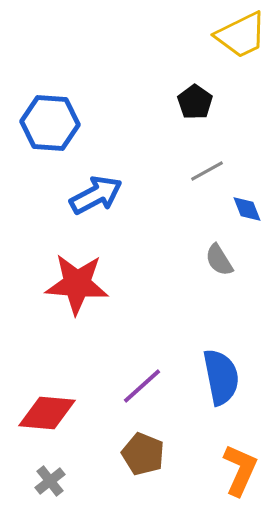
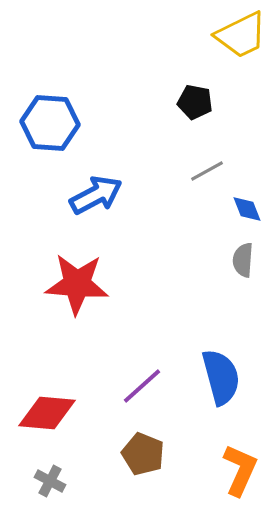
black pentagon: rotated 24 degrees counterclockwise
gray semicircle: moved 24 px right; rotated 36 degrees clockwise
blue semicircle: rotated 4 degrees counterclockwise
gray cross: rotated 24 degrees counterclockwise
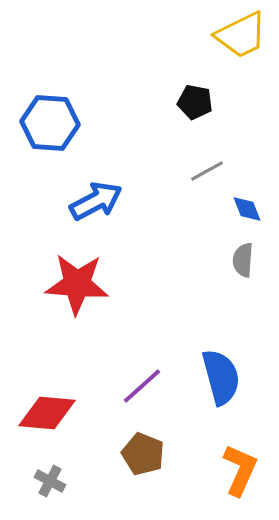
blue arrow: moved 6 px down
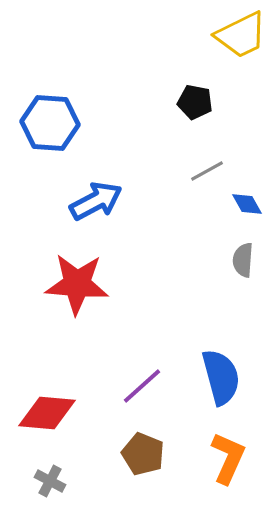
blue diamond: moved 5 px up; rotated 8 degrees counterclockwise
orange L-shape: moved 12 px left, 12 px up
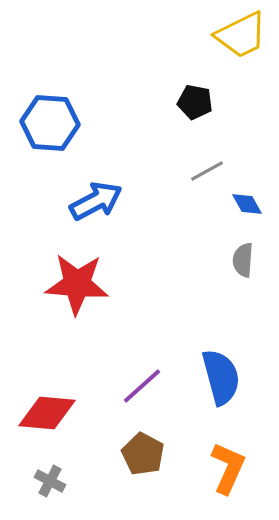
brown pentagon: rotated 6 degrees clockwise
orange L-shape: moved 10 px down
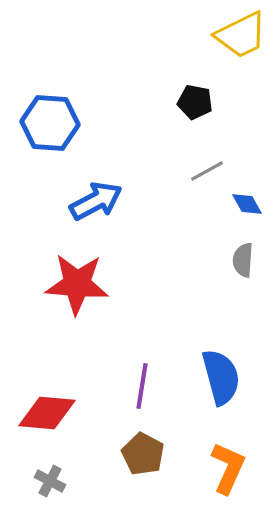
purple line: rotated 39 degrees counterclockwise
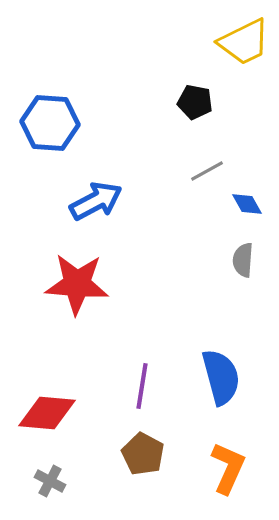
yellow trapezoid: moved 3 px right, 7 px down
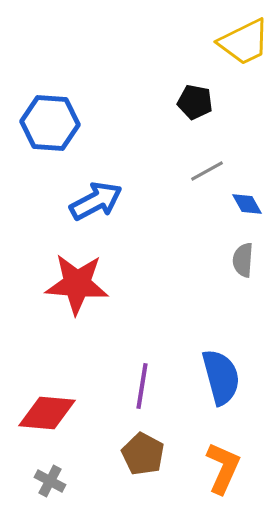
orange L-shape: moved 5 px left
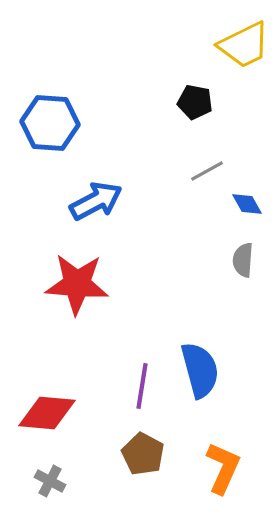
yellow trapezoid: moved 3 px down
blue semicircle: moved 21 px left, 7 px up
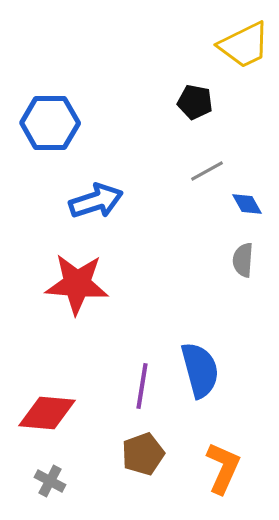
blue hexagon: rotated 4 degrees counterclockwise
blue arrow: rotated 10 degrees clockwise
brown pentagon: rotated 24 degrees clockwise
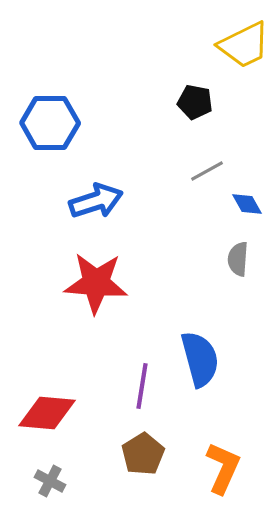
gray semicircle: moved 5 px left, 1 px up
red star: moved 19 px right, 1 px up
blue semicircle: moved 11 px up
brown pentagon: rotated 12 degrees counterclockwise
